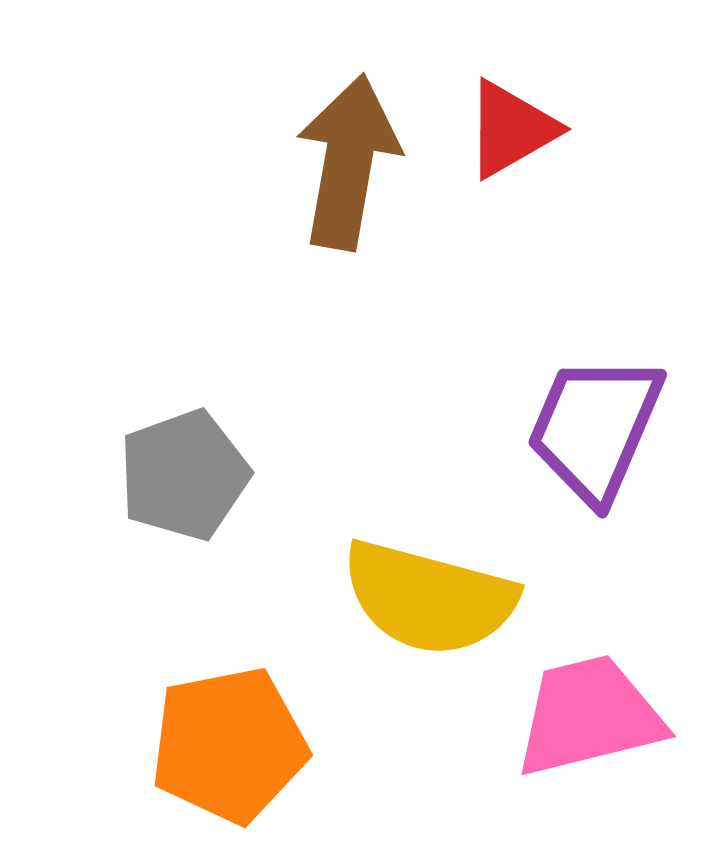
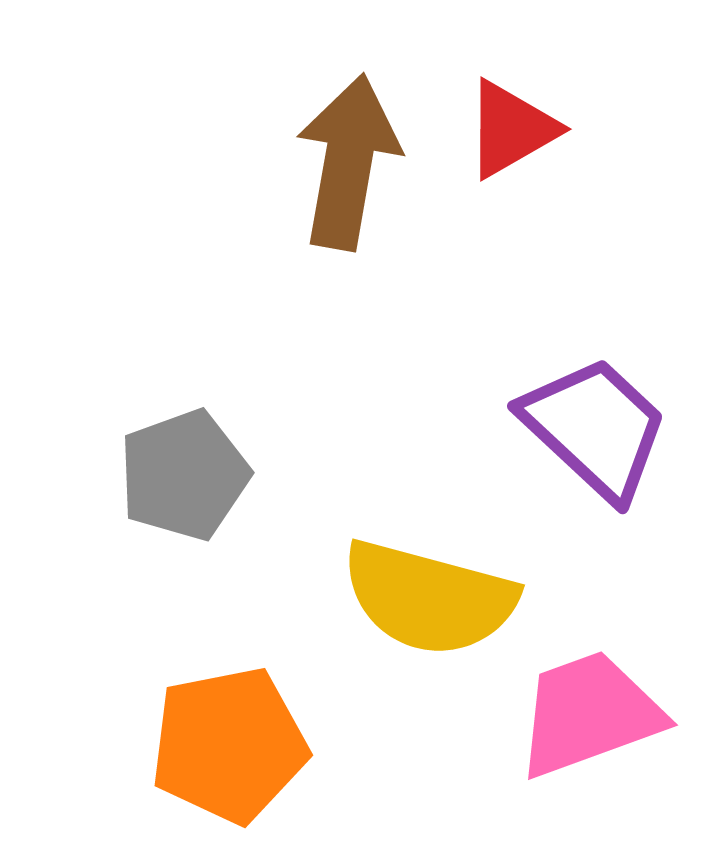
purple trapezoid: rotated 110 degrees clockwise
pink trapezoid: moved 2 px up; rotated 6 degrees counterclockwise
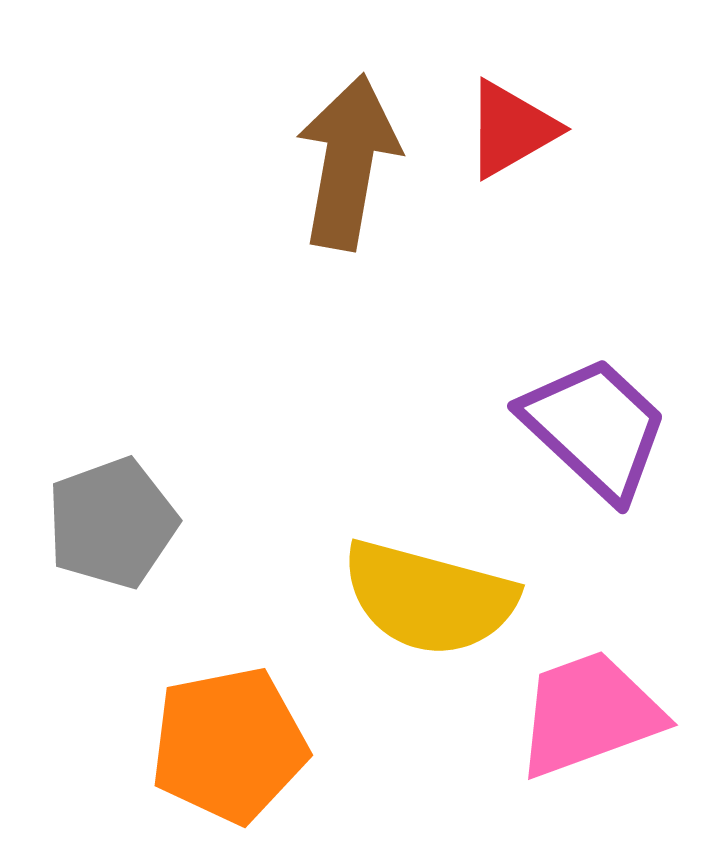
gray pentagon: moved 72 px left, 48 px down
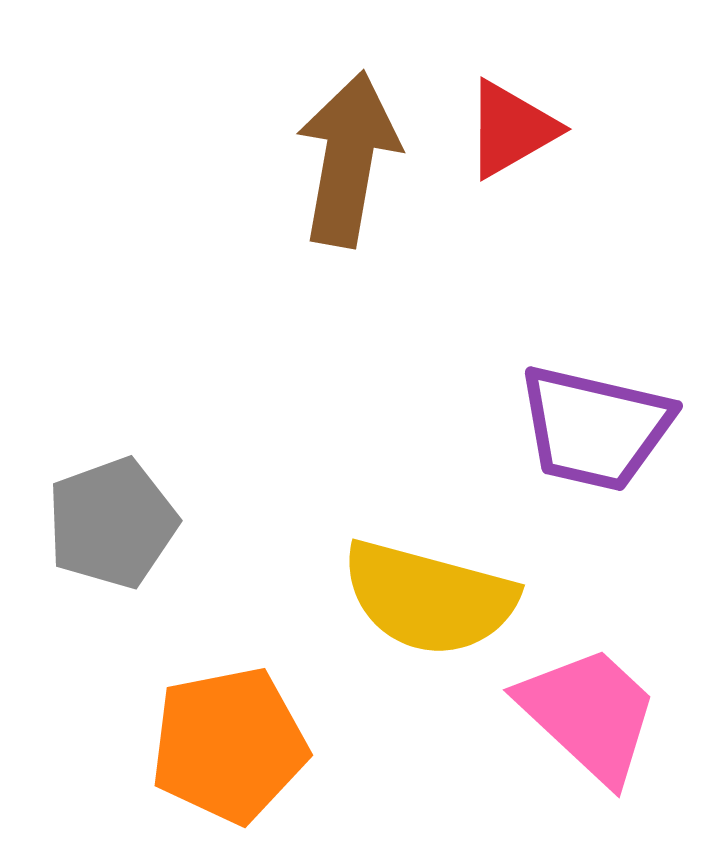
brown arrow: moved 3 px up
purple trapezoid: rotated 150 degrees clockwise
pink trapezoid: rotated 63 degrees clockwise
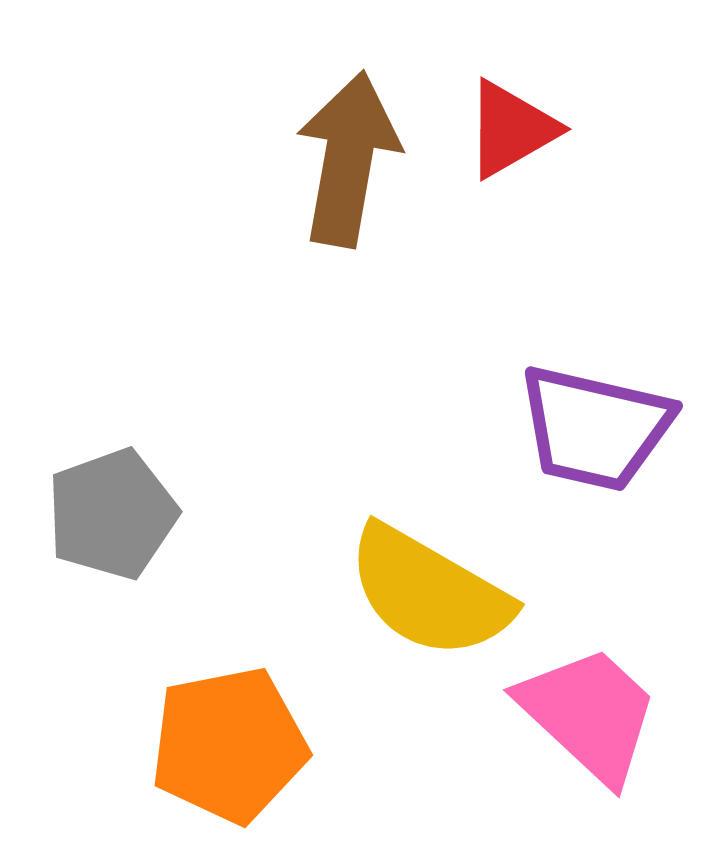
gray pentagon: moved 9 px up
yellow semicircle: moved 6 px up; rotated 15 degrees clockwise
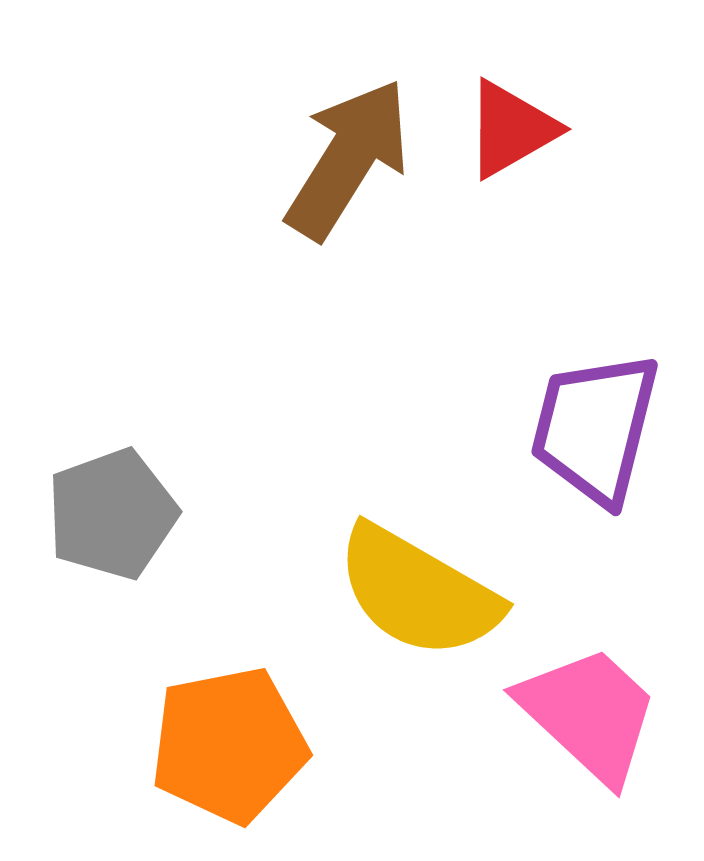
brown arrow: rotated 22 degrees clockwise
purple trapezoid: rotated 91 degrees clockwise
yellow semicircle: moved 11 px left
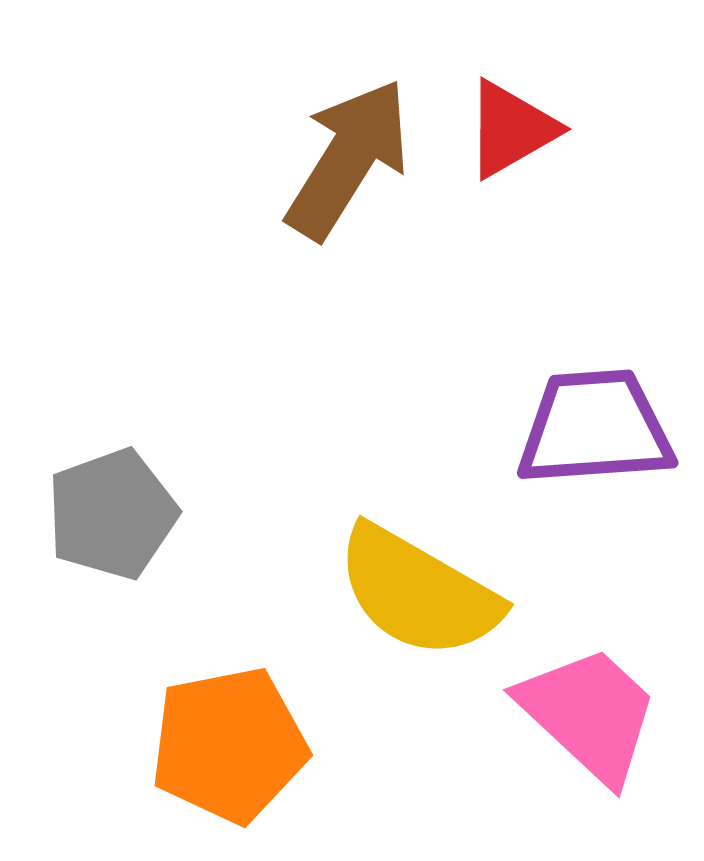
purple trapezoid: rotated 72 degrees clockwise
